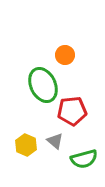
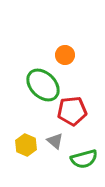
green ellipse: rotated 20 degrees counterclockwise
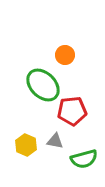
gray triangle: rotated 30 degrees counterclockwise
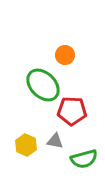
red pentagon: rotated 8 degrees clockwise
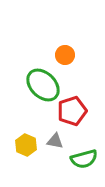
red pentagon: rotated 20 degrees counterclockwise
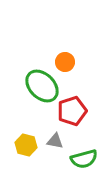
orange circle: moved 7 px down
green ellipse: moved 1 px left, 1 px down
yellow hexagon: rotated 10 degrees counterclockwise
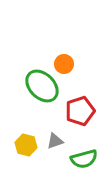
orange circle: moved 1 px left, 2 px down
red pentagon: moved 8 px right
gray triangle: rotated 30 degrees counterclockwise
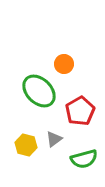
green ellipse: moved 3 px left, 5 px down
red pentagon: rotated 12 degrees counterclockwise
gray triangle: moved 1 px left, 2 px up; rotated 18 degrees counterclockwise
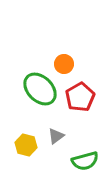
green ellipse: moved 1 px right, 2 px up
red pentagon: moved 14 px up
gray triangle: moved 2 px right, 3 px up
green semicircle: moved 1 px right, 2 px down
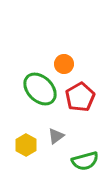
yellow hexagon: rotated 15 degrees clockwise
